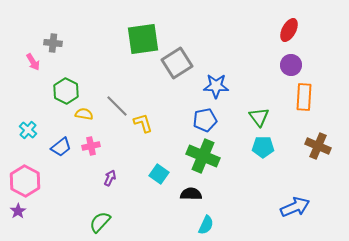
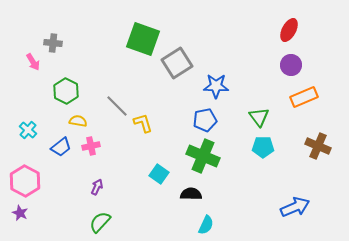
green square: rotated 28 degrees clockwise
orange rectangle: rotated 64 degrees clockwise
yellow semicircle: moved 6 px left, 7 px down
purple arrow: moved 13 px left, 9 px down
purple star: moved 2 px right, 2 px down; rotated 14 degrees counterclockwise
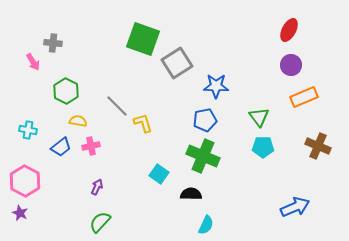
cyan cross: rotated 30 degrees counterclockwise
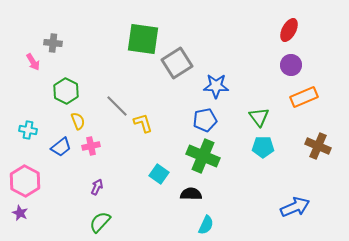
green square: rotated 12 degrees counterclockwise
yellow semicircle: rotated 60 degrees clockwise
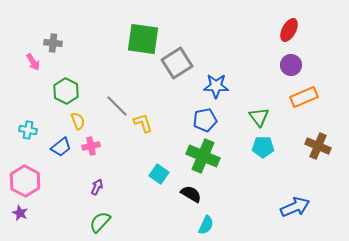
black semicircle: rotated 30 degrees clockwise
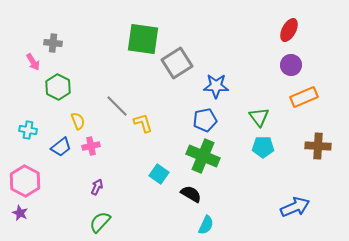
green hexagon: moved 8 px left, 4 px up
brown cross: rotated 20 degrees counterclockwise
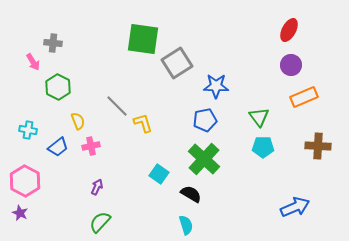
blue trapezoid: moved 3 px left
green cross: moved 1 px right, 3 px down; rotated 20 degrees clockwise
cyan semicircle: moved 20 px left; rotated 42 degrees counterclockwise
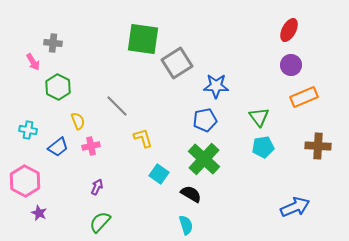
yellow L-shape: moved 15 px down
cyan pentagon: rotated 10 degrees counterclockwise
purple star: moved 19 px right
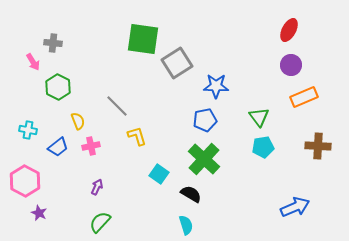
yellow L-shape: moved 6 px left, 2 px up
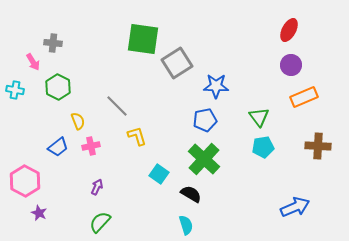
cyan cross: moved 13 px left, 40 px up
